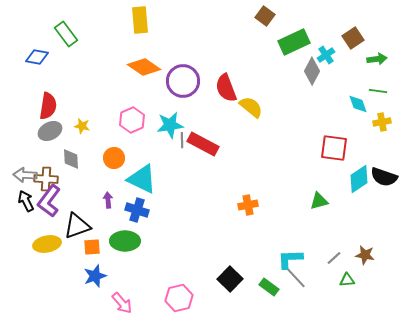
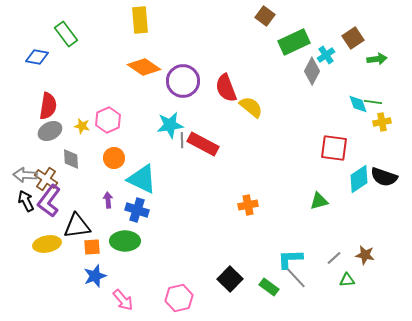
green line at (378, 91): moved 5 px left, 11 px down
pink hexagon at (132, 120): moved 24 px left
brown cross at (46, 179): rotated 30 degrees clockwise
black triangle at (77, 226): rotated 12 degrees clockwise
pink arrow at (122, 303): moved 1 px right, 3 px up
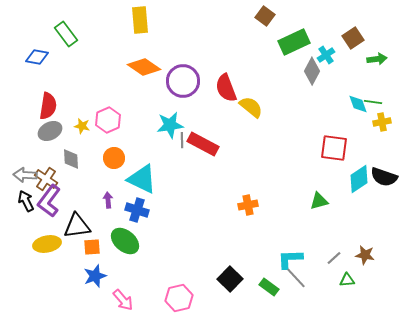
green ellipse at (125, 241): rotated 40 degrees clockwise
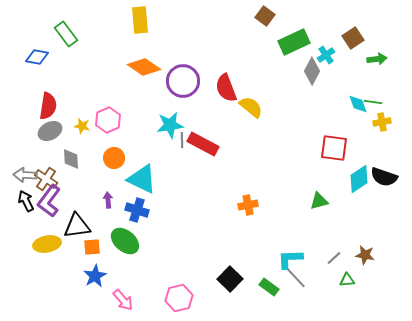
blue star at (95, 276): rotated 10 degrees counterclockwise
